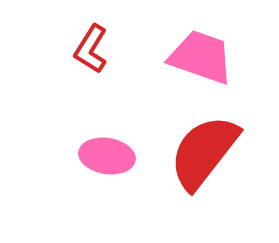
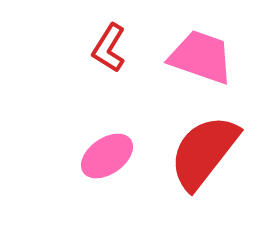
red L-shape: moved 18 px right, 1 px up
pink ellipse: rotated 44 degrees counterclockwise
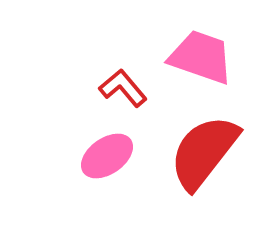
red L-shape: moved 14 px right, 40 px down; rotated 108 degrees clockwise
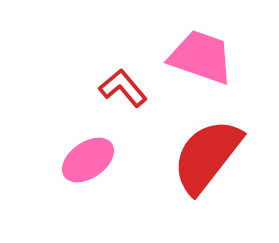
red semicircle: moved 3 px right, 4 px down
pink ellipse: moved 19 px left, 4 px down
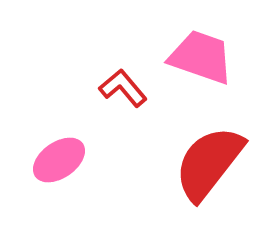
red semicircle: moved 2 px right, 7 px down
pink ellipse: moved 29 px left
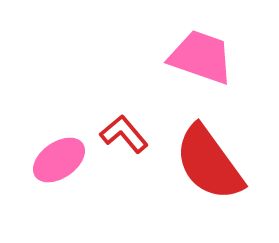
red L-shape: moved 1 px right, 46 px down
red semicircle: rotated 74 degrees counterclockwise
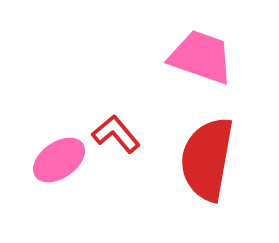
red L-shape: moved 8 px left
red semicircle: moved 2 px left, 4 px up; rotated 46 degrees clockwise
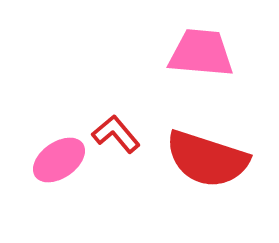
pink trapezoid: moved 4 px up; rotated 14 degrees counterclockwise
red semicircle: rotated 82 degrees counterclockwise
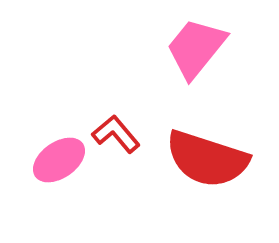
pink trapezoid: moved 5 px left, 5 px up; rotated 56 degrees counterclockwise
